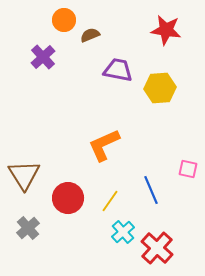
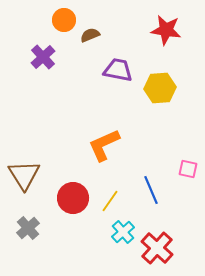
red circle: moved 5 px right
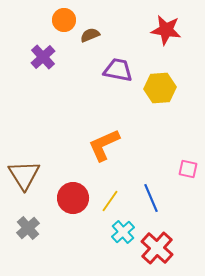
blue line: moved 8 px down
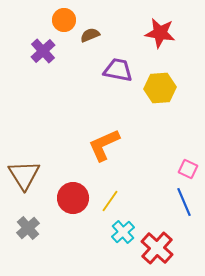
red star: moved 6 px left, 3 px down
purple cross: moved 6 px up
pink square: rotated 12 degrees clockwise
blue line: moved 33 px right, 4 px down
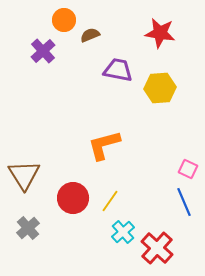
orange L-shape: rotated 9 degrees clockwise
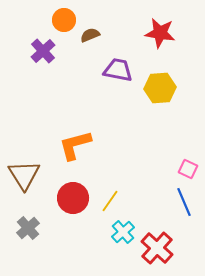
orange L-shape: moved 29 px left
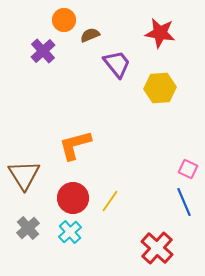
purple trapezoid: moved 1 px left, 6 px up; rotated 40 degrees clockwise
cyan cross: moved 53 px left
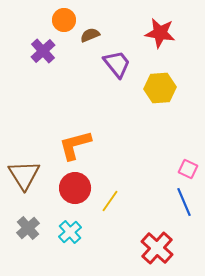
red circle: moved 2 px right, 10 px up
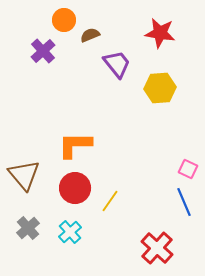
orange L-shape: rotated 15 degrees clockwise
brown triangle: rotated 8 degrees counterclockwise
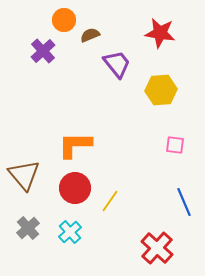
yellow hexagon: moved 1 px right, 2 px down
pink square: moved 13 px left, 24 px up; rotated 18 degrees counterclockwise
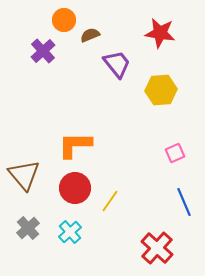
pink square: moved 8 px down; rotated 30 degrees counterclockwise
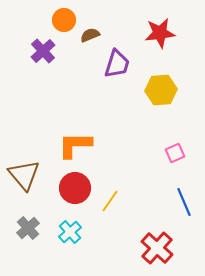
red star: rotated 16 degrees counterclockwise
purple trapezoid: rotated 56 degrees clockwise
